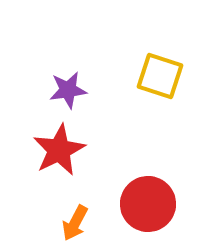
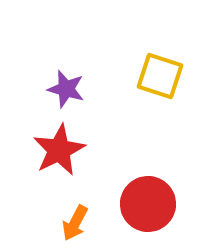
purple star: moved 2 px left, 1 px up; rotated 24 degrees clockwise
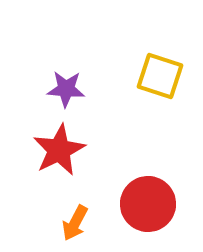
purple star: rotated 12 degrees counterclockwise
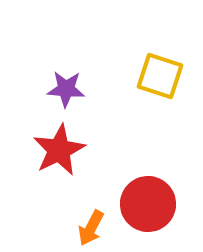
orange arrow: moved 16 px right, 5 px down
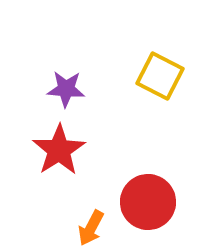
yellow square: rotated 9 degrees clockwise
red star: rotated 6 degrees counterclockwise
red circle: moved 2 px up
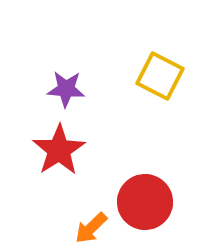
red circle: moved 3 px left
orange arrow: rotated 18 degrees clockwise
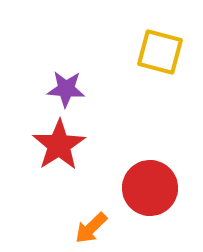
yellow square: moved 24 px up; rotated 12 degrees counterclockwise
red star: moved 5 px up
red circle: moved 5 px right, 14 px up
